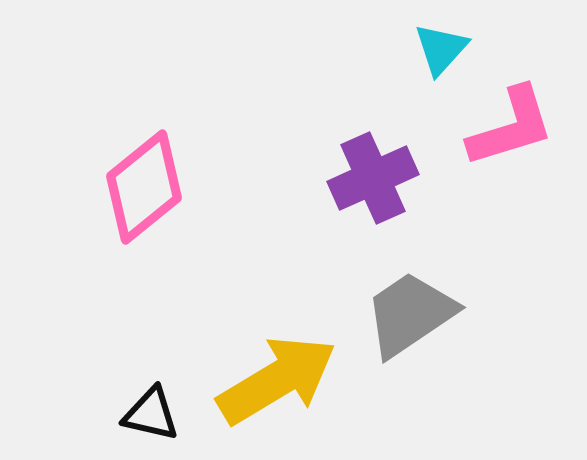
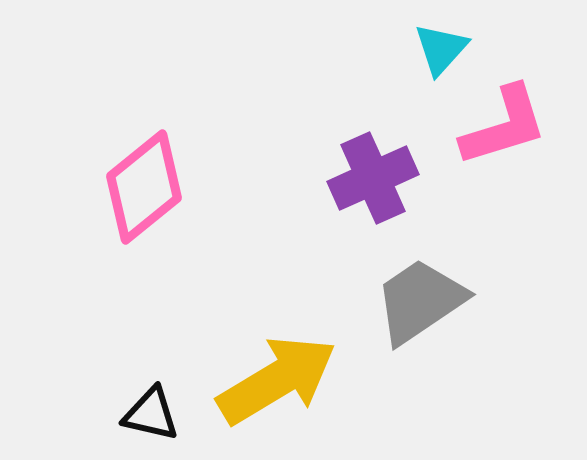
pink L-shape: moved 7 px left, 1 px up
gray trapezoid: moved 10 px right, 13 px up
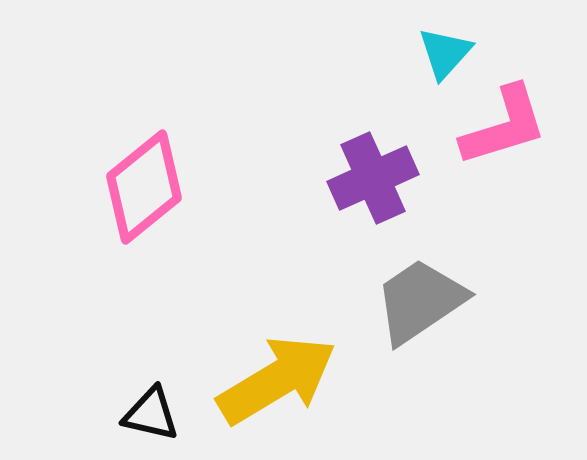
cyan triangle: moved 4 px right, 4 px down
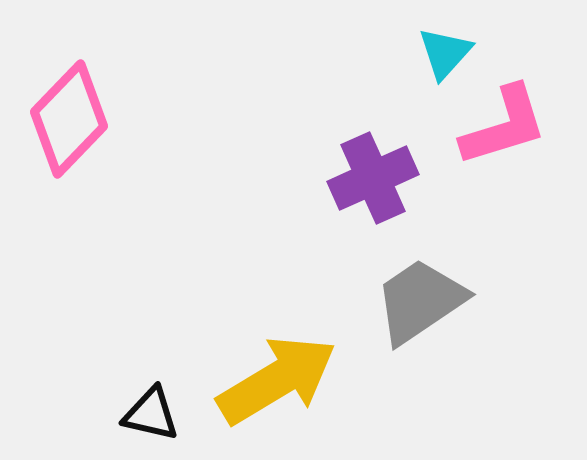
pink diamond: moved 75 px left, 68 px up; rotated 7 degrees counterclockwise
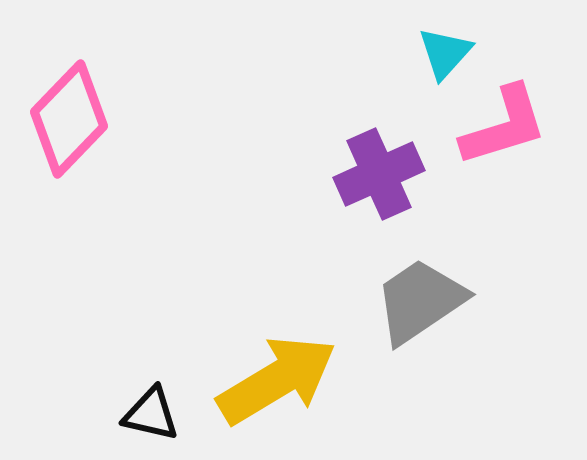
purple cross: moved 6 px right, 4 px up
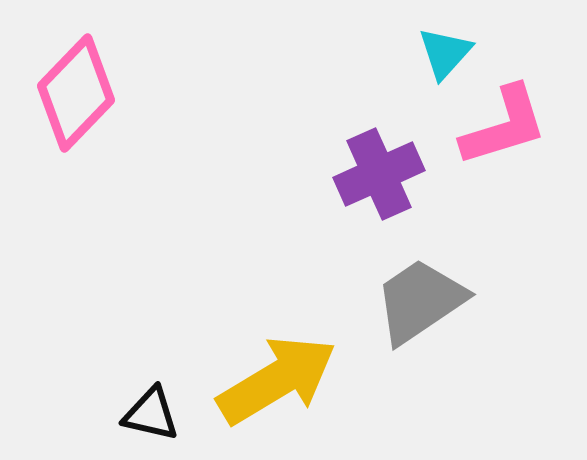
pink diamond: moved 7 px right, 26 px up
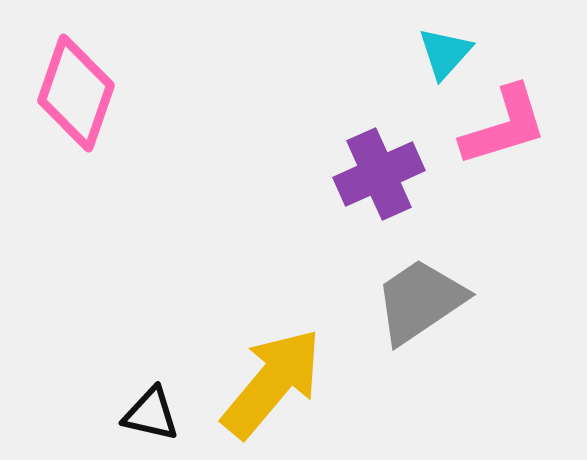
pink diamond: rotated 25 degrees counterclockwise
yellow arrow: moved 5 px left, 3 px down; rotated 19 degrees counterclockwise
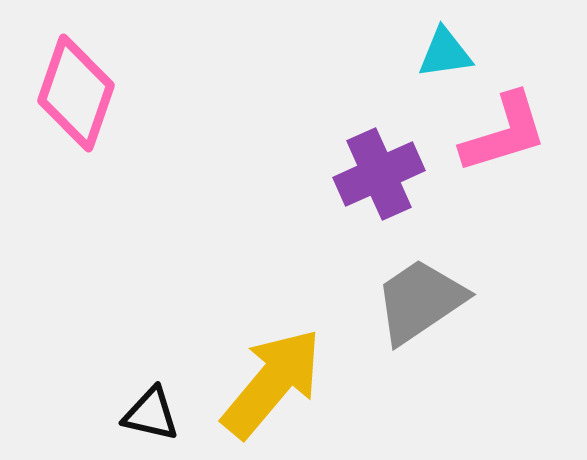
cyan triangle: rotated 40 degrees clockwise
pink L-shape: moved 7 px down
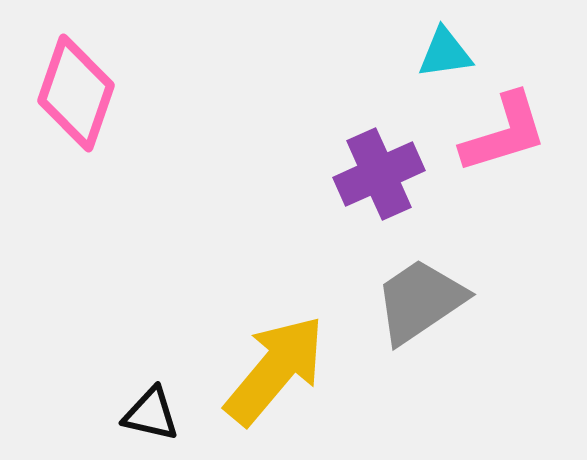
yellow arrow: moved 3 px right, 13 px up
